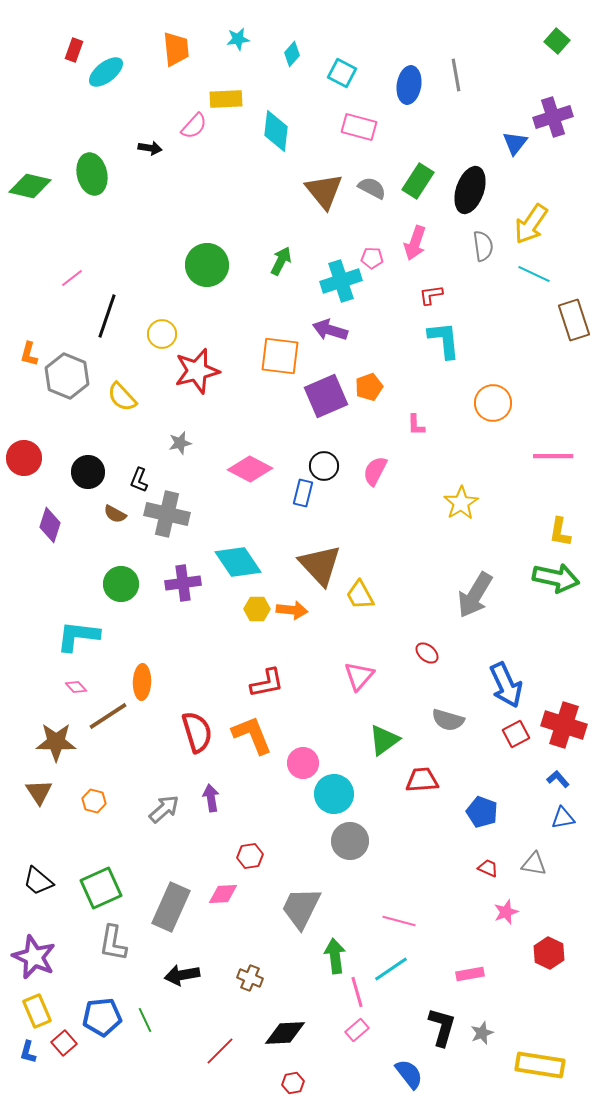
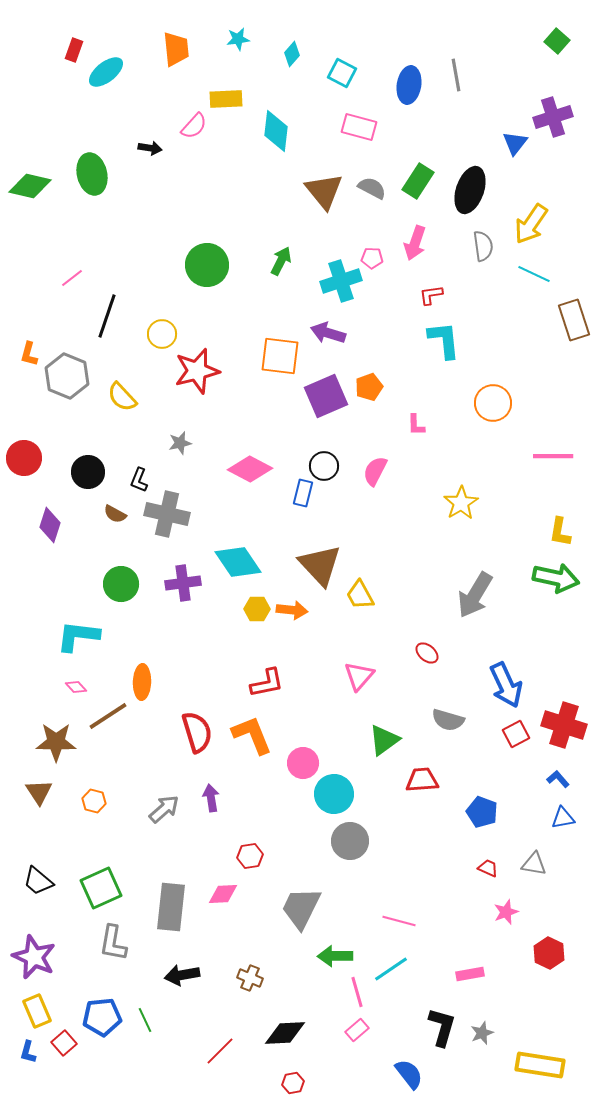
purple arrow at (330, 330): moved 2 px left, 3 px down
gray rectangle at (171, 907): rotated 18 degrees counterclockwise
green arrow at (335, 956): rotated 84 degrees counterclockwise
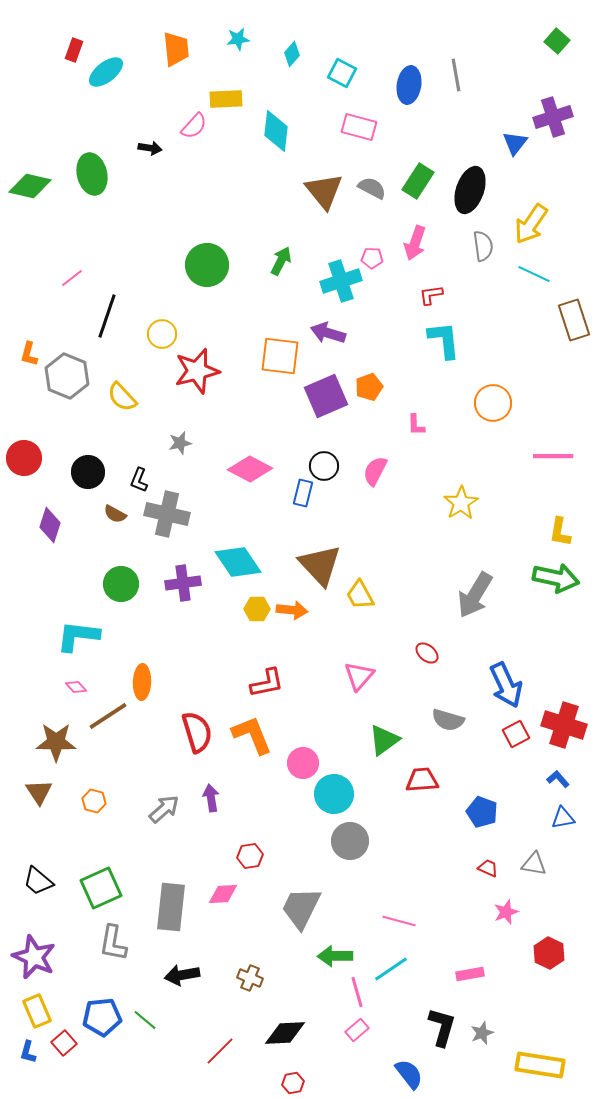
green line at (145, 1020): rotated 25 degrees counterclockwise
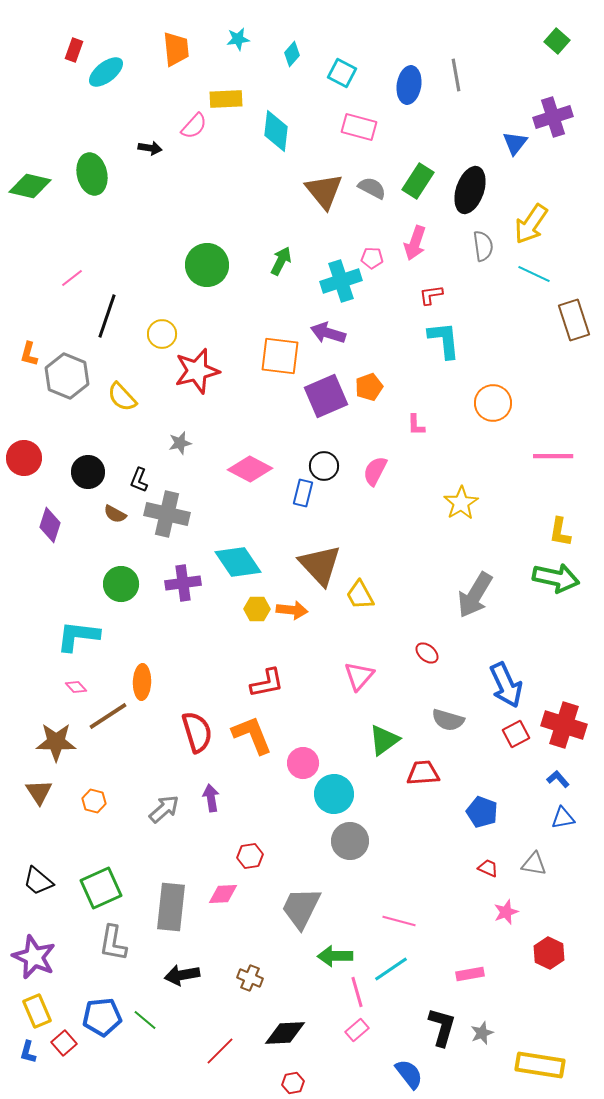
red trapezoid at (422, 780): moved 1 px right, 7 px up
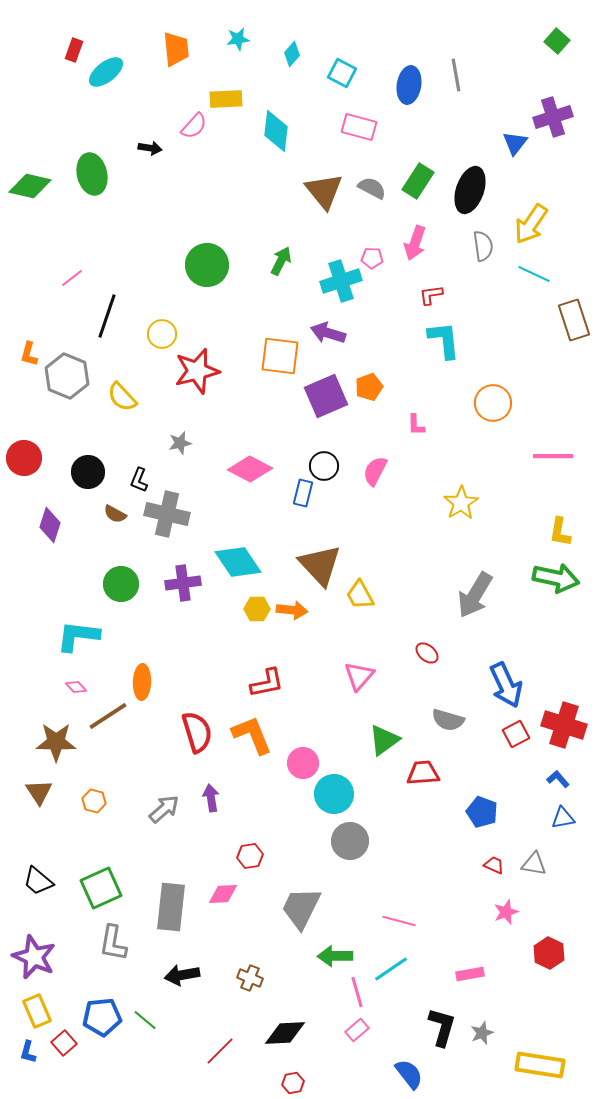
red trapezoid at (488, 868): moved 6 px right, 3 px up
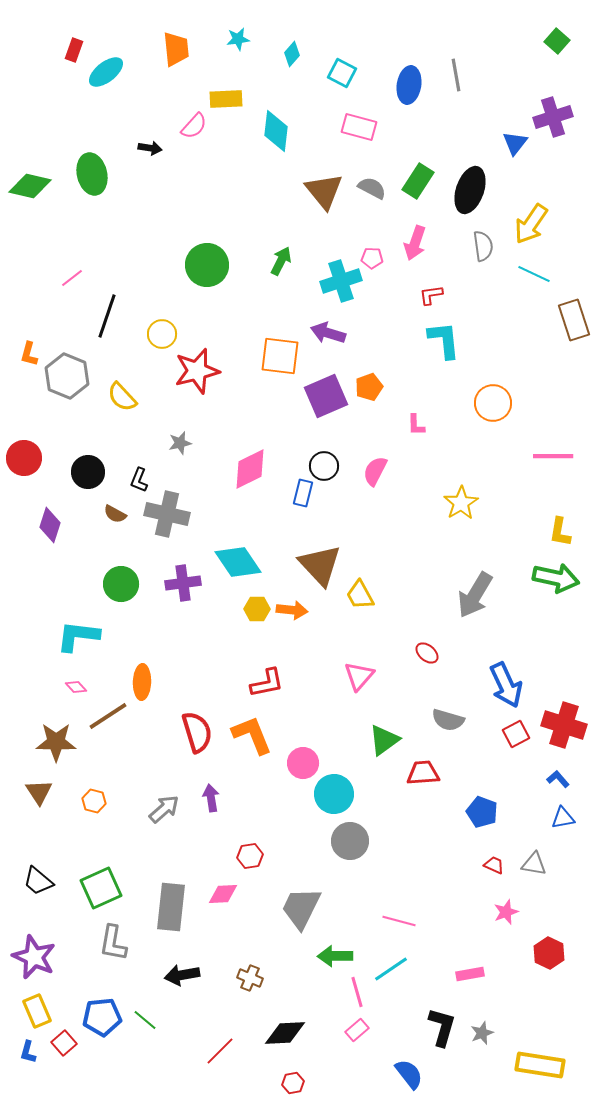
pink diamond at (250, 469): rotated 54 degrees counterclockwise
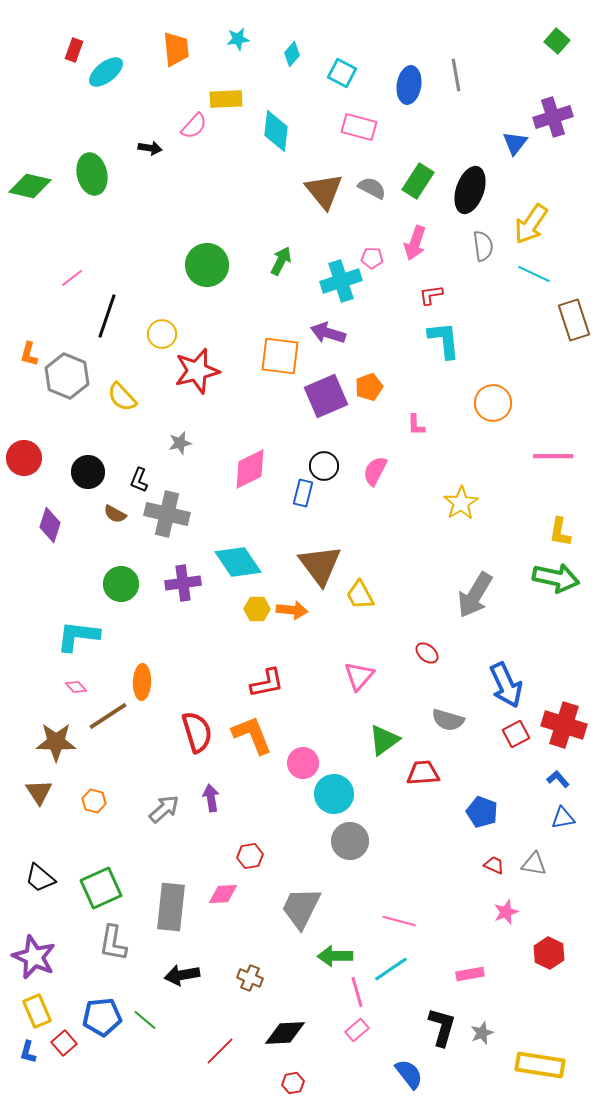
brown triangle at (320, 565): rotated 6 degrees clockwise
black trapezoid at (38, 881): moved 2 px right, 3 px up
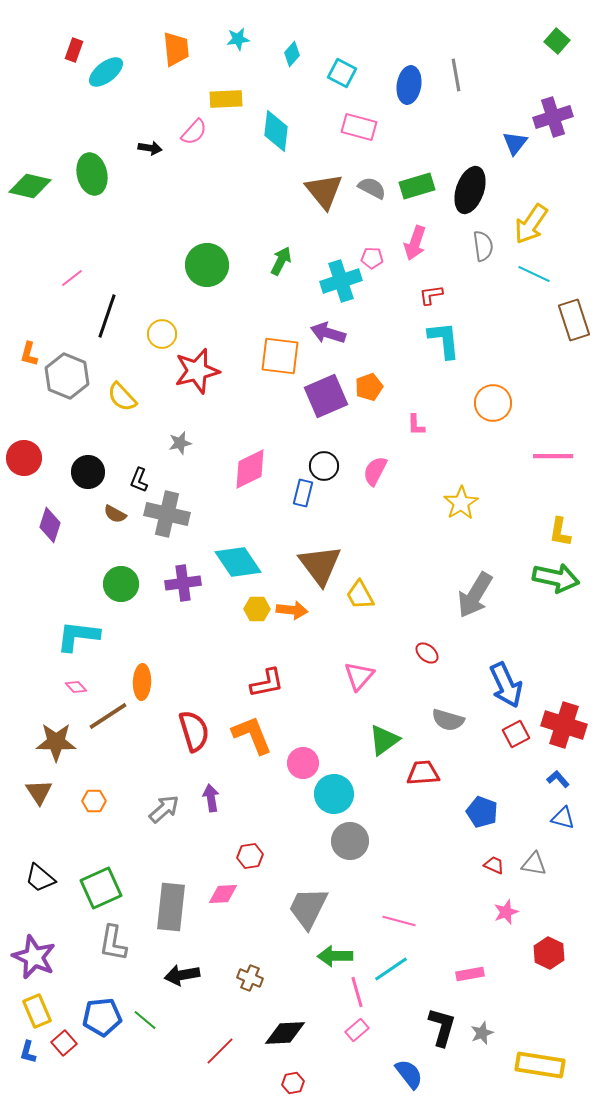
pink semicircle at (194, 126): moved 6 px down
green rectangle at (418, 181): moved 1 px left, 5 px down; rotated 40 degrees clockwise
red semicircle at (197, 732): moved 3 px left, 1 px up
orange hexagon at (94, 801): rotated 15 degrees counterclockwise
blue triangle at (563, 818): rotated 25 degrees clockwise
gray trapezoid at (301, 908): moved 7 px right
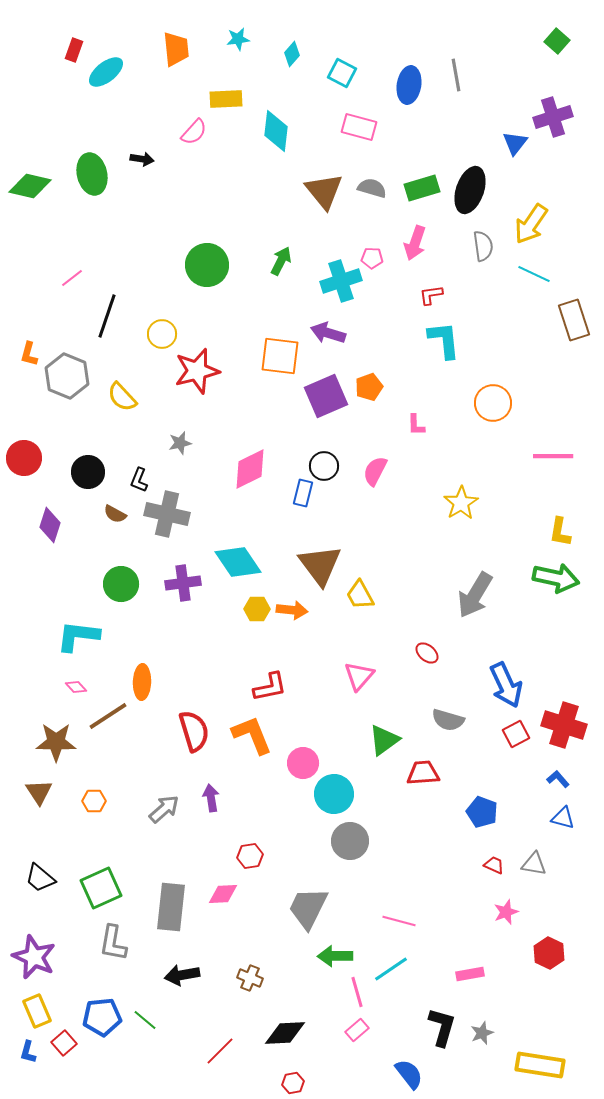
black arrow at (150, 148): moved 8 px left, 11 px down
green rectangle at (417, 186): moved 5 px right, 2 px down
gray semicircle at (372, 188): rotated 12 degrees counterclockwise
red L-shape at (267, 683): moved 3 px right, 4 px down
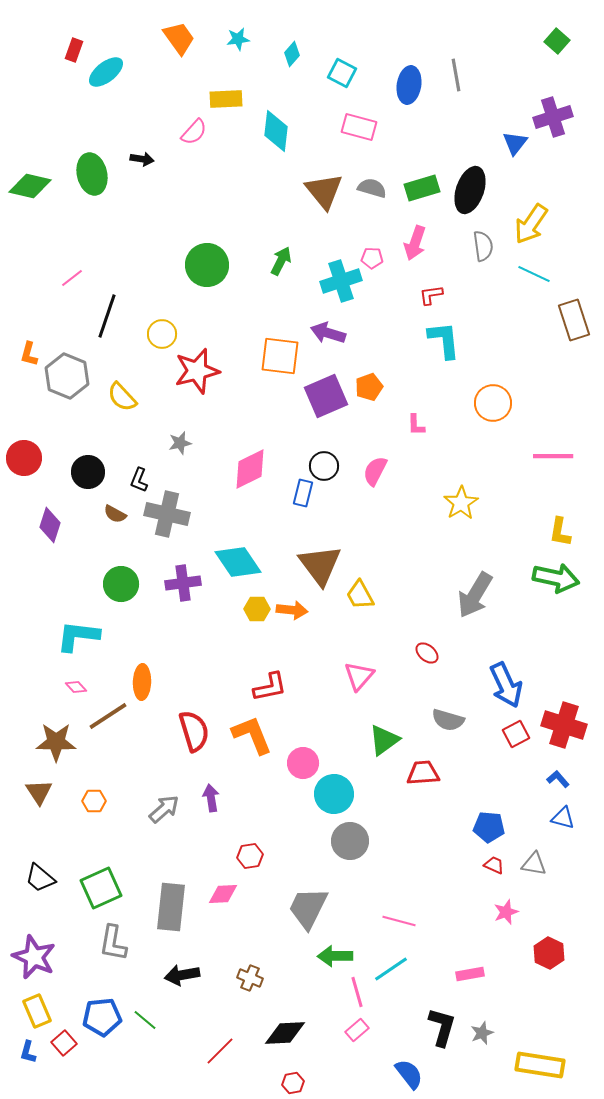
orange trapezoid at (176, 49): moved 3 px right, 11 px up; rotated 30 degrees counterclockwise
blue pentagon at (482, 812): moved 7 px right, 15 px down; rotated 16 degrees counterclockwise
